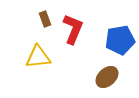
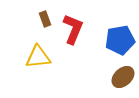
brown ellipse: moved 16 px right
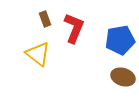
red L-shape: moved 1 px right, 1 px up
yellow triangle: moved 3 px up; rotated 44 degrees clockwise
brown ellipse: rotated 60 degrees clockwise
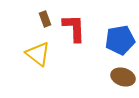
red L-shape: rotated 24 degrees counterclockwise
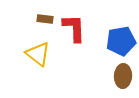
brown rectangle: rotated 63 degrees counterclockwise
blue pentagon: moved 1 px right, 1 px down
brown ellipse: moved 1 px up; rotated 75 degrees clockwise
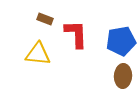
brown rectangle: rotated 14 degrees clockwise
red L-shape: moved 2 px right, 6 px down
yellow triangle: rotated 32 degrees counterclockwise
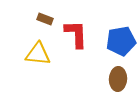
brown ellipse: moved 5 px left, 3 px down
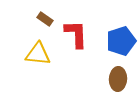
brown rectangle: rotated 14 degrees clockwise
blue pentagon: rotated 8 degrees counterclockwise
